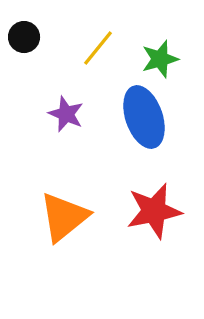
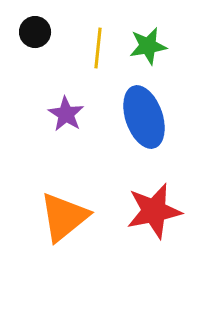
black circle: moved 11 px right, 5 px up
yellow line: rotated 33 degrees counterclockwise
green star: moved 12 px left, 13 px up; rotated 6 degrees clockwise
purple star: rotated 9 degrees clockwise
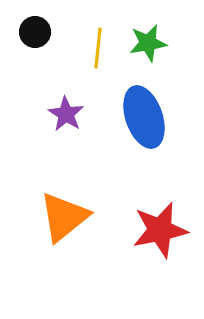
green star: moved 3 px up
red star: moved 6 px right, 19 px down
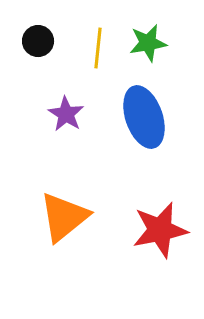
black circle: moved 3 px right, 9 px down
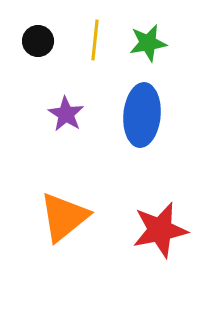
yellow line: moved 3 px left, 8 px up
blue ellipse: moved 2 px left, 2 px up; rotated 24 degrees clockwise
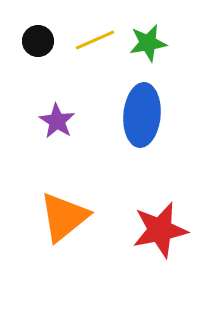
yellow line: rotated 60 degrees clockwise
purple star: moved 9 px left, 7 px down
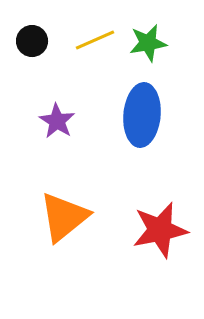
black circle: moved 6 px left
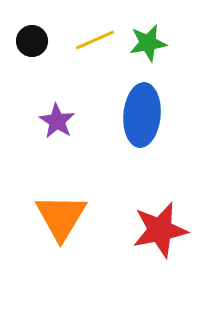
orange triangle: moved 3 px left; rotated 20 degrees counterclockwise
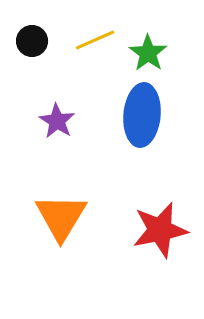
green star: moved 10 px down; rotated 27 degrees counterclockwise
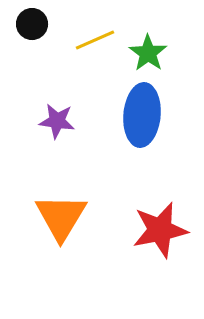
black circle: moved 17 px up
purple star: rotated 24 degrees counterclockwise
